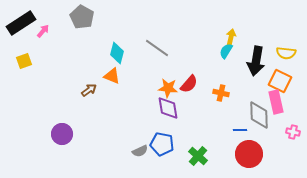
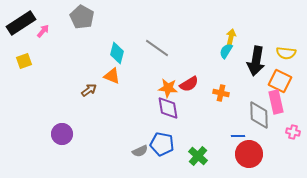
red semicircle: rotated 18 degrees clockwise
blue line: moved 2 px left, 6 px down
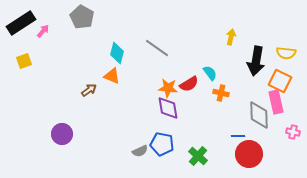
cyan semicircle: moved 16 px left, 22 px down; rotated 112 degrees clockwise
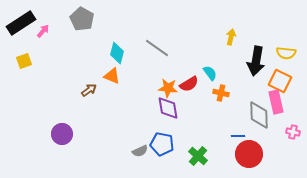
gray pentagon: moved 2 px down
